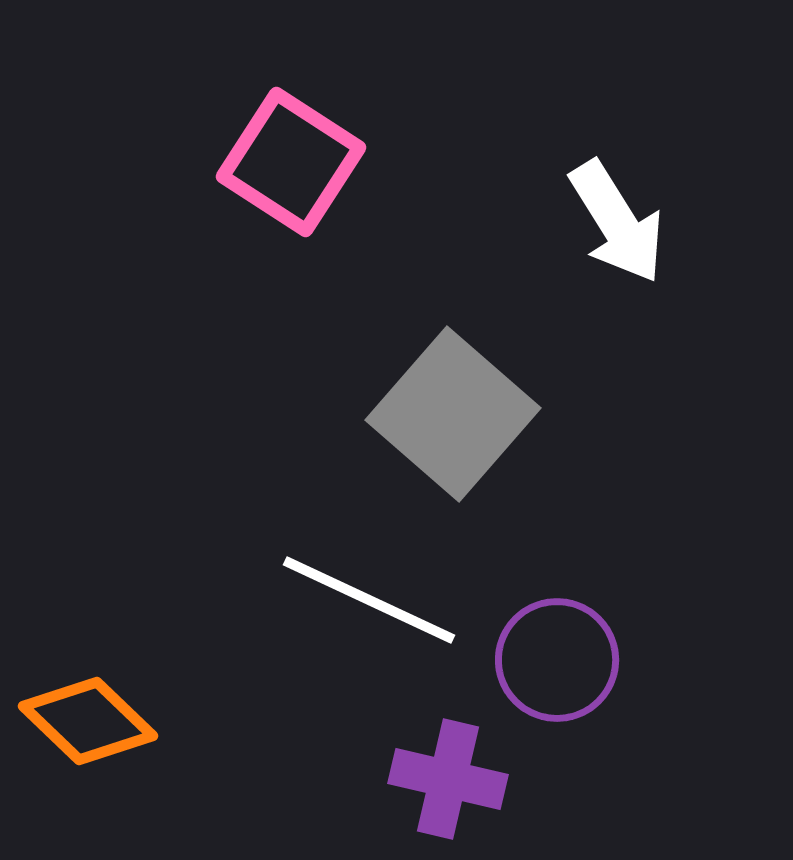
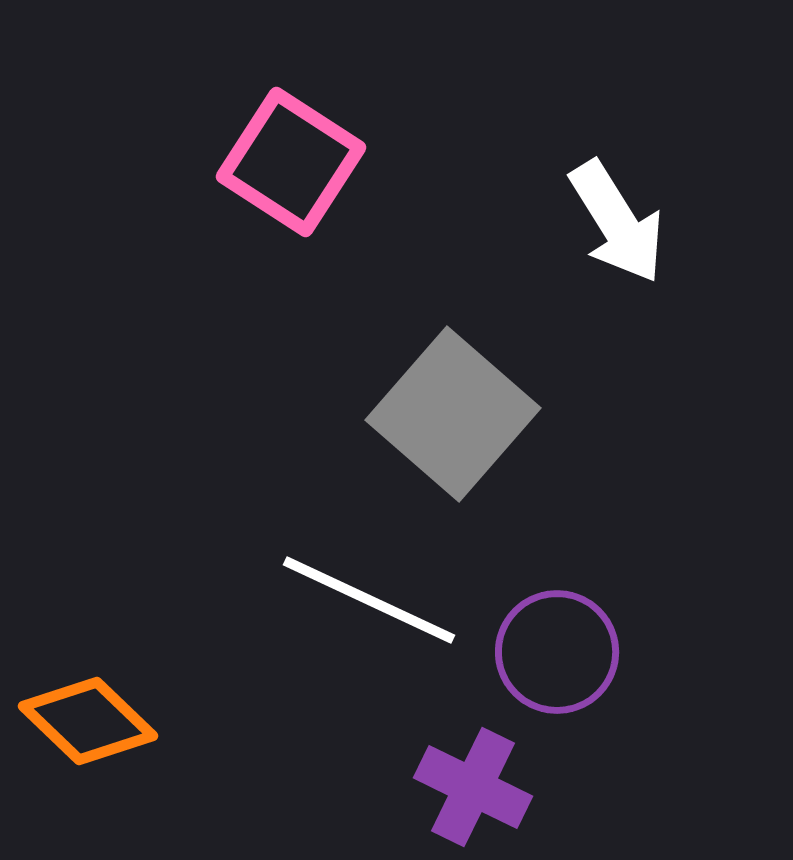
purple circle: moved 8 px up
purple cross: moved 25 px right, 8 px down; rotated 13 degrees clockwise
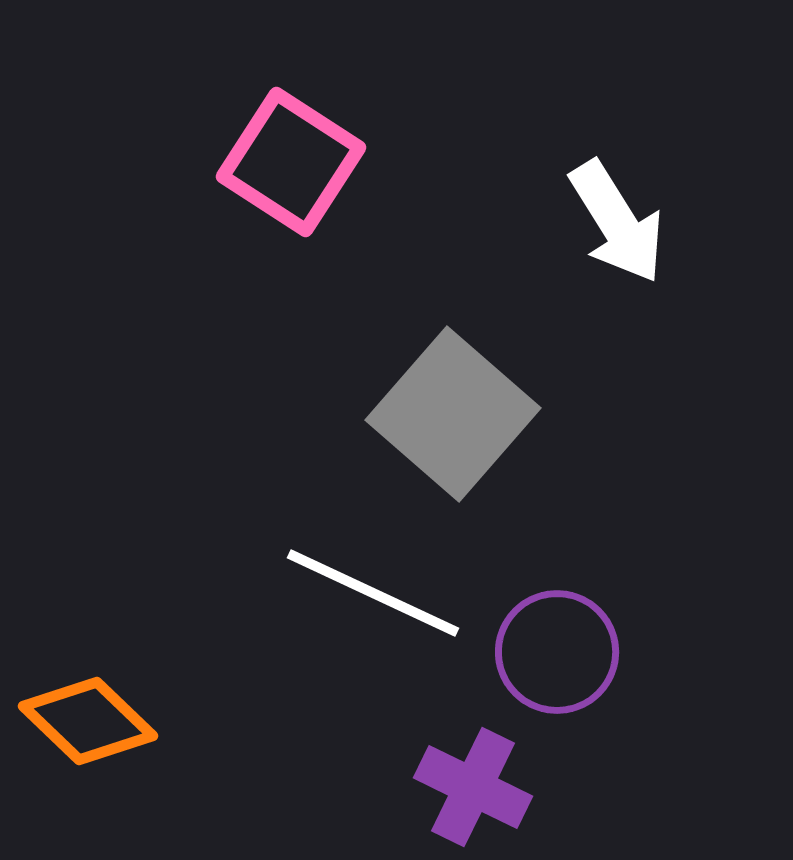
white line: moved 4 px right, 7 px up
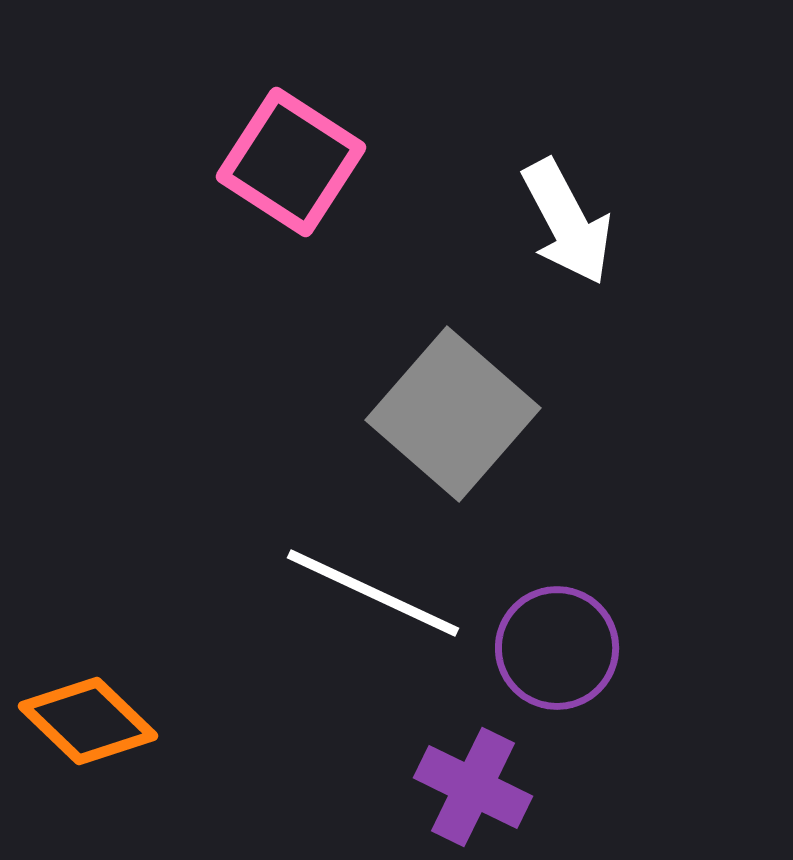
white arrow: moved 50 px left; rotated 4 degrees clockwise
purple circle: moved 4 px up
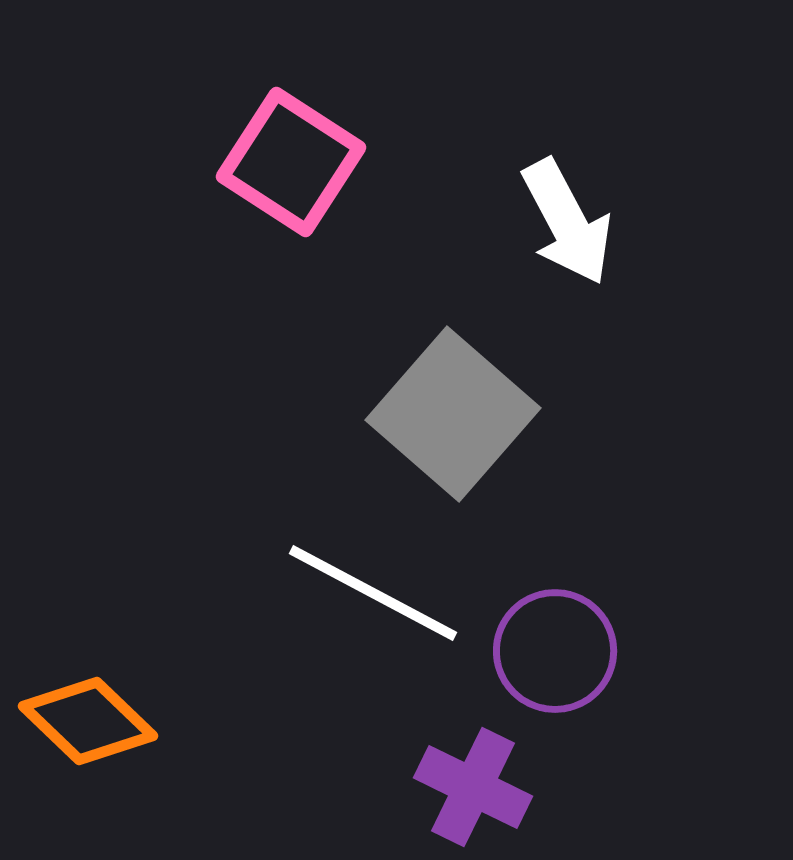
white line: rotated 3 degrees clockwise
purple circle: moved 2 px left, 3 px down
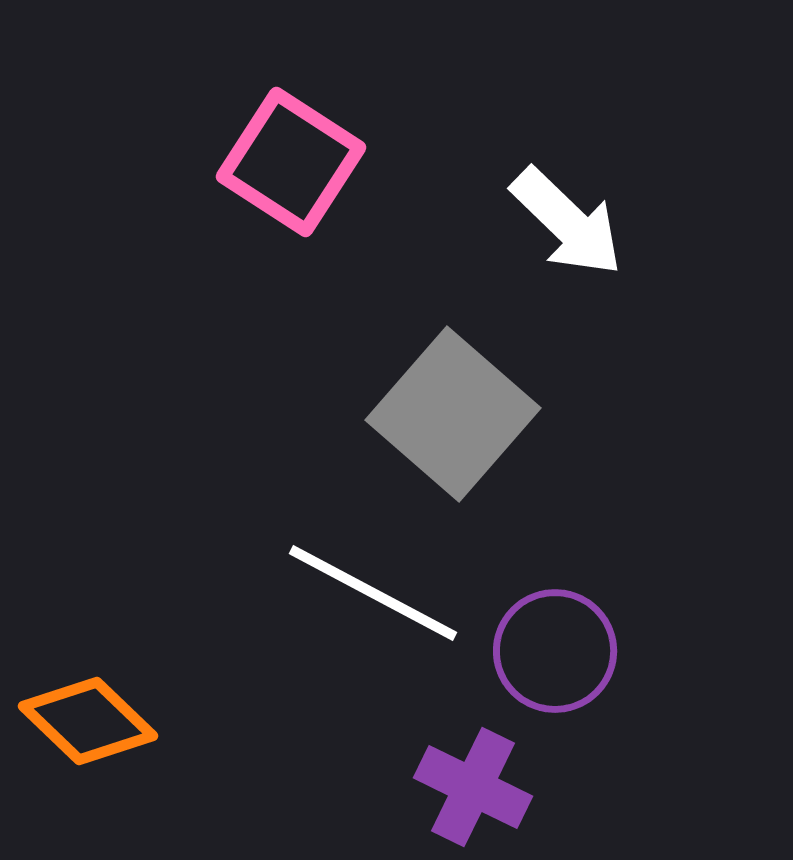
white arrow: rotated 18 degrees counterclockwise
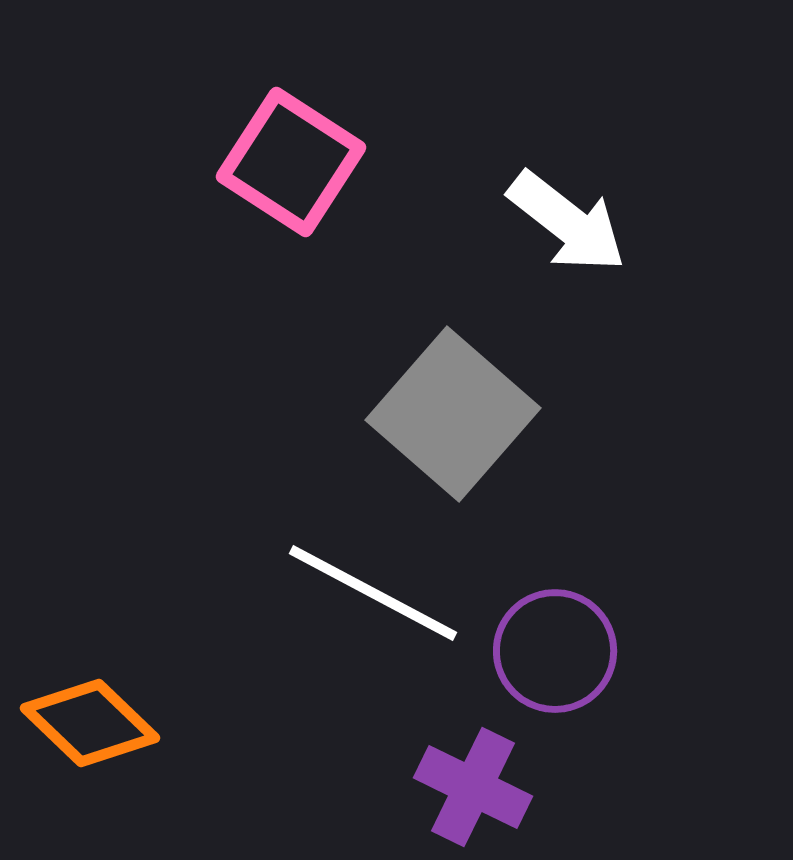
white arrow: rotated 6 degrees counterclockwise
orange diamond: moved 2 px right, 2 px down
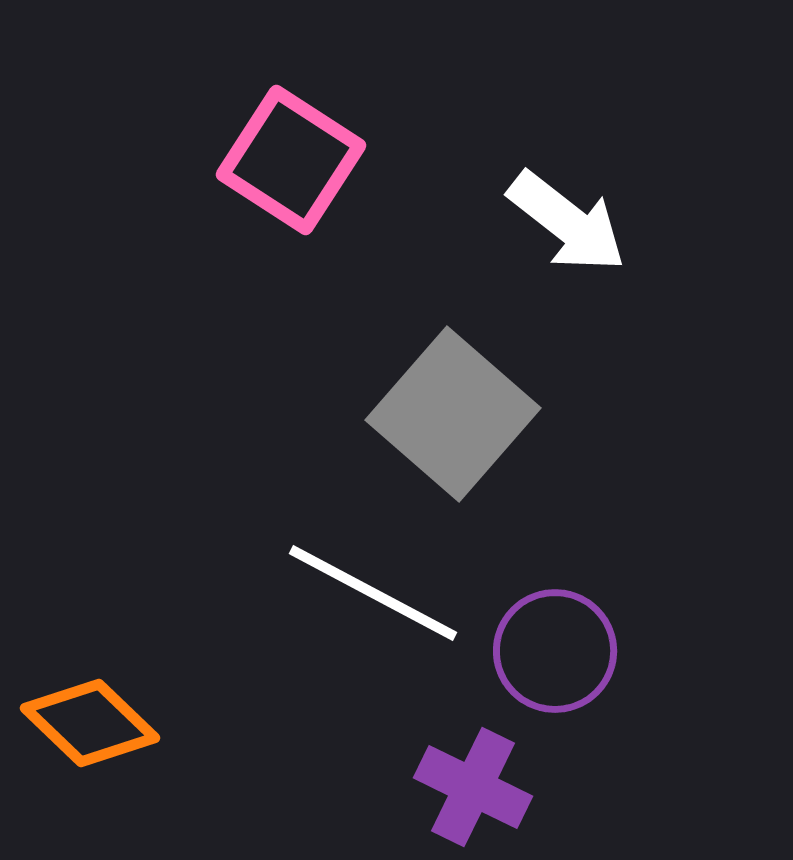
pink square: moved 2 px up
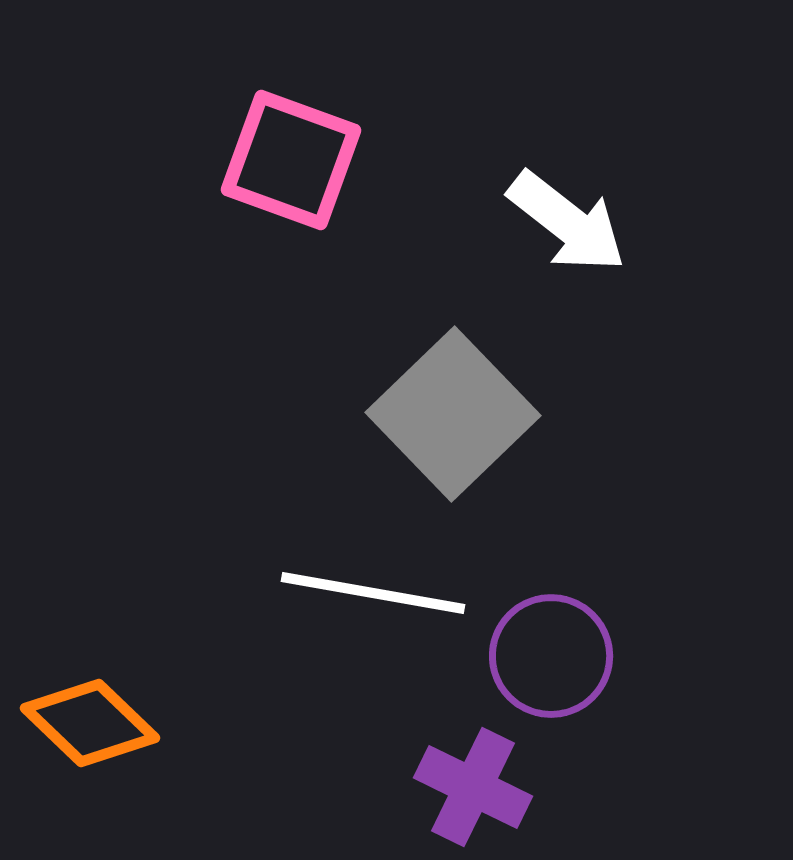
pink square: rotated 13 degrees counterclockwise
gray square: rotated 5 degrees clockwise
white line: rotated 18 degrees counterclockwise
purple circle: moved 4 px left, 5 px down
